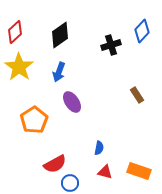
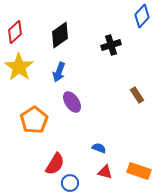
blue diamond: moved 15 px up
blue semicircle: rotated 80 degrees counterclockwise
red semicircle: rotated 30 degrees counterclockwise
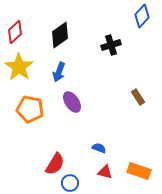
brown rectangle: moved 1 px right, 2 px down
orange pentagon: moved 4 px left, 11 px up; rotated 28 degrees counterclockwise
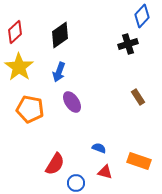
black cross: moved 17 px right, 1 px up
orange rectangle: moved 10 px up
blue circle: moved 6 px right
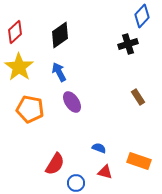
blue arrow: rotated 132 degrees clockwise
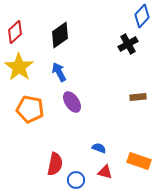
black cross: rotated 12 degrees counterclockwise
brown rectangle: rotated 63 degrees counterclockwise
red semicircle: rotated 20 degrees counterclockwise
blue circle: moved 3 px up
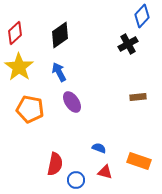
red diamond: moved 1 px down
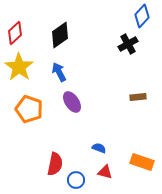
orange pentagon: moved 1 px left; rotated 8 degrees clockwise
orange rectangle: moved 3 px right, 1 px down
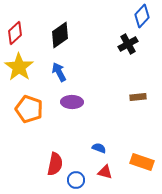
purple ellipse: rotated 55 degrees counterclockwise
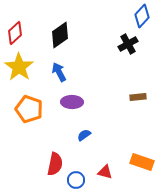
blue semicircle: moved 15 px left, 13 px up; rotated 56 degrees counterclockwise
